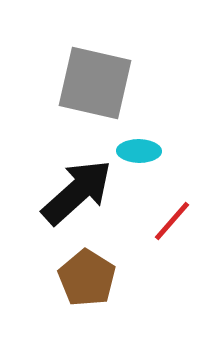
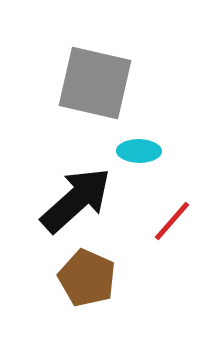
black arrow: moved 1 px left, 8 px down
brown pentagon: rotated 8 degrees counterclockwise
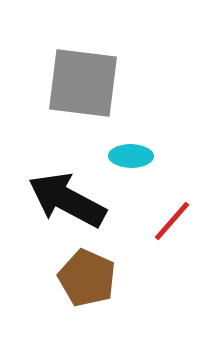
gray square: moved 12 px left; rotated 6 degrees counterclockwise
cyan ellipse: moved 8 px left, 5 px down
black arrow: moved 9 px left; rotated 110 degrees counterclockwise
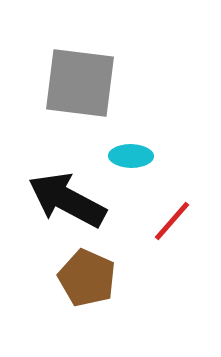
gray square: moved 3 px left
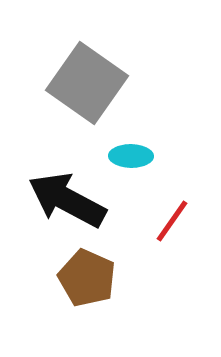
gray square: moved 7 px right; rotated 28 degrees clockwise
red line: rotated 6 degrees counterclockwise
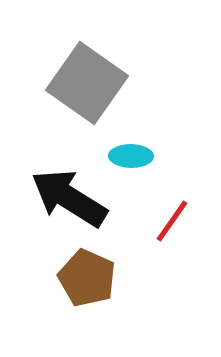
black arrow: moved 2 px right, 2 px up; rotated 4 degrees clockwise
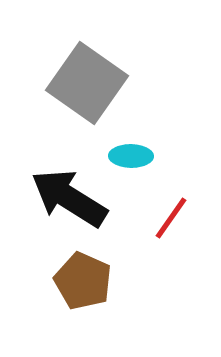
red line: moved 1 px left, 3 px up
brown pentagon: moved 4 px left, 3 px down
